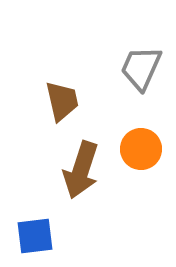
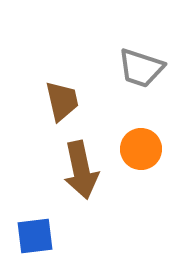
gray trapezoid: rotated 96 degrees counterclockwise
brown arrow: rotated 30 degrees counterclockwise
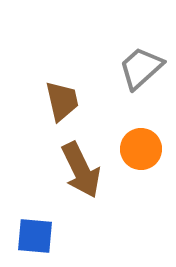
gray trapezoid: rotated 120 degrees clockwise
brown arrow: rotated 14 degrees counterclockwise
blue square: rotated 12 degrees clockwise
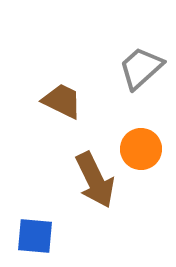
brown trapezoid: rotated 51 degrees counterclockwise
brown arrow: moved 14 px right, 10 px down
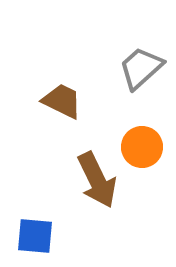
orange circle: moved 1 px right, 2 px up
brown arrow: moved 2 px right
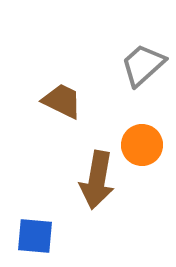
gray trapezoid: moved 2 px right, 3 px up
orange circle: moved 2 px up
brown arrow: rotated 36 degrees clockwise
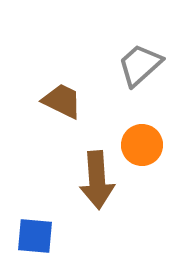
gray trapezoid: moved 3 px left
brown arrow: rotated 14 degrees counterclockwise
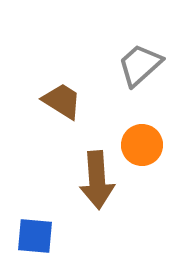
brown trapezoid: rotated 6 degrees clockwise
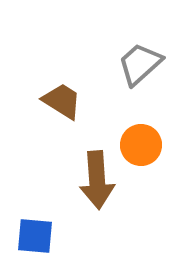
gray trapezoid: moved 1 px up
orange circle: moved 1 px left
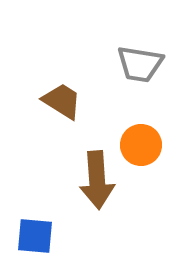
gray trapezoid: rotated 129 degrees counterclockwise
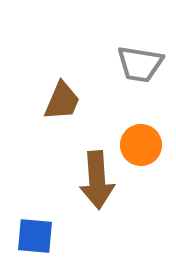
brown trapezoid: rotated 81 degrees clockwise
